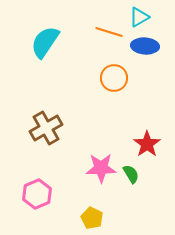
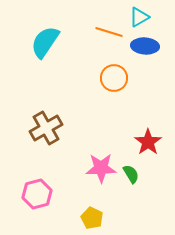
red star: moved 1 px right, 2 px up
pink hexagon: rotated 8 degrees clockwise
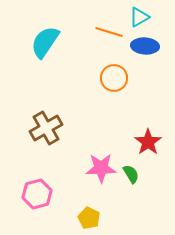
yellow pentagon: moved 3 px left
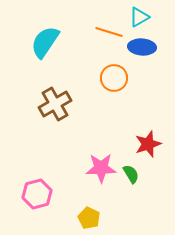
blue ellipse: moved 3 px left, 1 px down
brown cross: moved 9 px right, 24 px up
red star: moved 2 px down; rotated 16 degrees clockwise
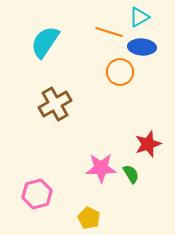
orange circle: moved 6 px right, 6 px up
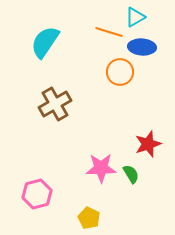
cyan triangle: moved 4 px left
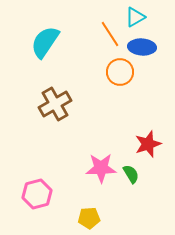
orange line: moved 1 px right, 2 px down; rotated 40 degrees clockwise
yellow pentagon: rotated 30 degrees counterclockwise
